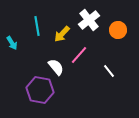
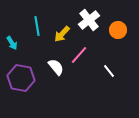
purple hexagon: moved 19 px left, 12 px up
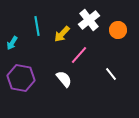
cyan arrow: rotated 64 degrees clockwise
white semicircle: moved 8 px right, 12 px down
white line: moved 2 px right, 3 px down
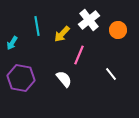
pink line: rotated 18 degrees counterclockwise
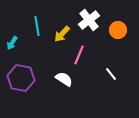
white semicircle: rotated 18 degrees counterclockwise
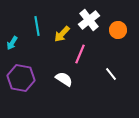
pink line: moved 1 px right, 1 px up
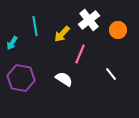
cyan line: moved 2 px left
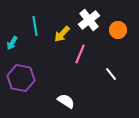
white semicircle: moved 2 px right, 22 px down
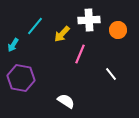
white cross: rotated 35 degrees clockwise
cyan line: rotated 48 degrees clockwise
cyan arrow: moved 1 px right, 2 px down
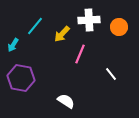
orange circle: moved 1 px right, 3 px up
